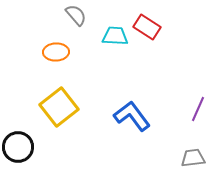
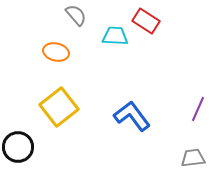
red rectangle: moved 1 px left, 6 px up
orange ellipse: rotated 15 degrees clockwise
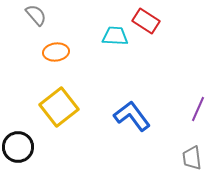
gray semicircle: moved 40 px left
orange ellipse: rotated 20 degrees counterclockwise
gray trapezoid: moved 1 px left; rotated 90 degrees counterclockwise
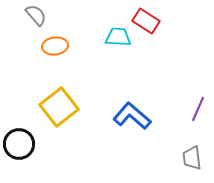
cyan trapezoid: moved 3 px right, 1 px down
orange ellipse: moved 1 px left, 6 px up
blue L-shape: rotated 12 degrees counterclockwise
black circle: moved 1 px right, 3 px up
